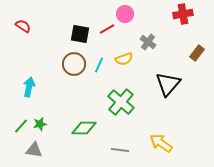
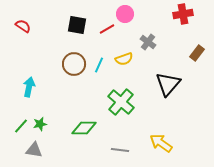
black square: moved 3 px left, 9 px up
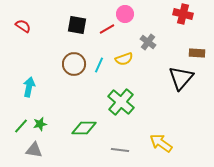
red cross: rotated 24 degrees clockwise
brown rectangle: rotated 56 degrees clockwise
black triangle: moved 13 px right, 6 px up
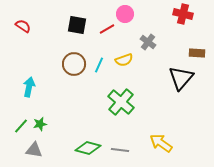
yellow semicircle: moved 1 px down
green diamond: moved 4 px right, 20 px down; rotated 15 degrees clockwise
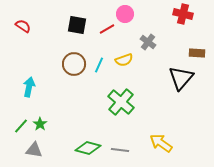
green star: rotated 24 degrees counterclockwise
